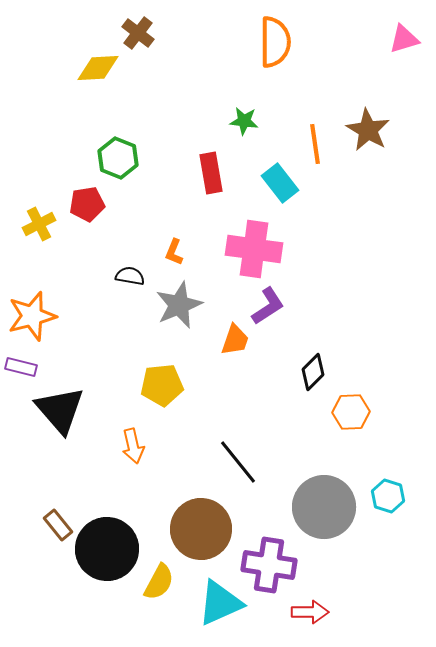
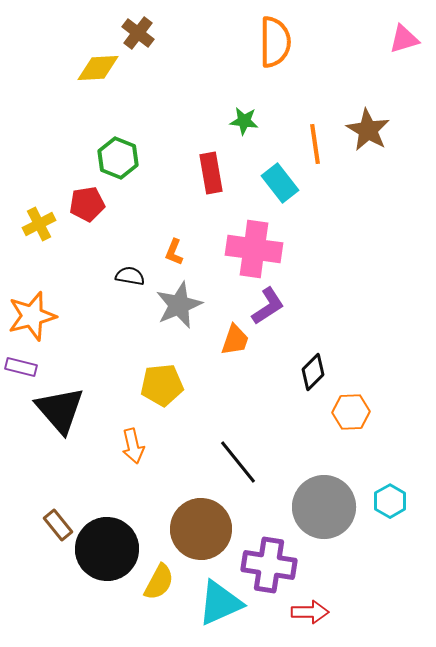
cyan hexagon: moved 2 px right, 5 px down; rotated 12 degrees clockwise
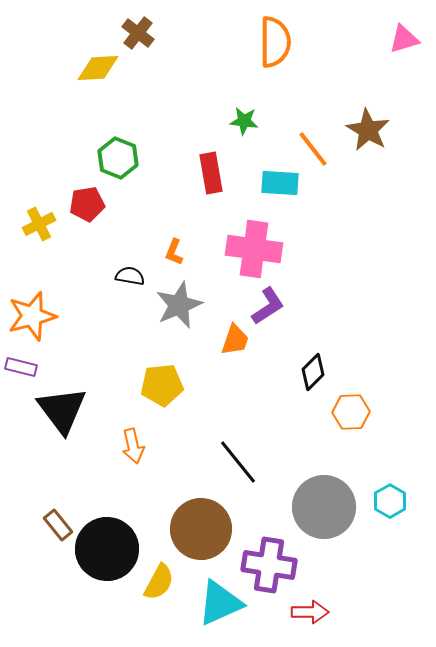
orange line: moved 2 px left, 5 px down; rotated 30 degrees counterclockwise
cyan rectangle: rotated 48 degrees counterclockwise
black triangle: moved 2 px right; rotated 4 degrees clockwise
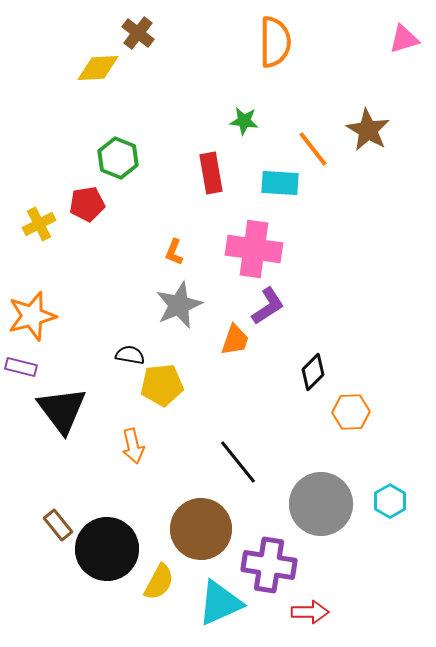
black semicircle: moved 79 px down
gray circle: moved 3 px left, 3 px up
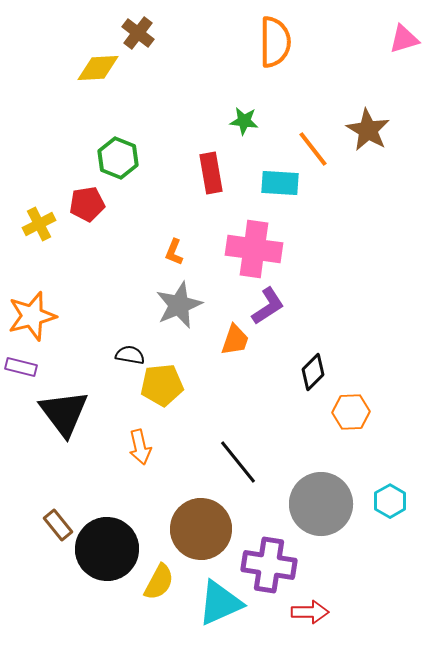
black triangle: moved 2 px right, 3 px down
orange arrow: moved 7 px right, 1 px down
